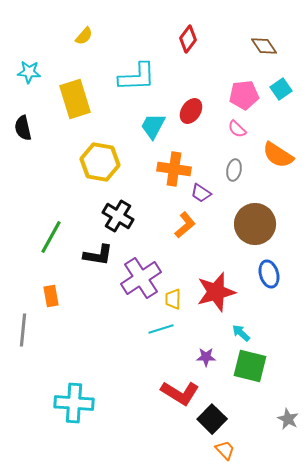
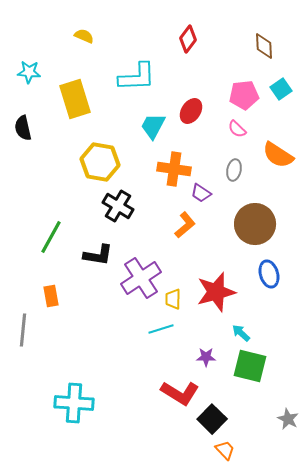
yellow semicircle: rotated 108 degrees counterclockwise
brown diamond: rotated 32 degrees clockwise
black cross: moved 10 px up
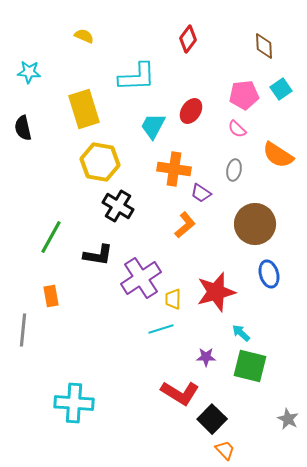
yellow rectangle: moved 9 px right, 10 px down
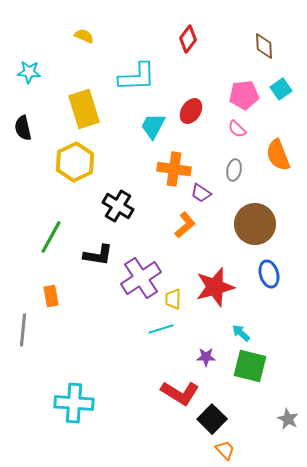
orange semicircle: rotated 36 degrees clockwise
yellow hexagon: moved 25 px left; rotated 24 degrees clockwise
red star: moved 1 px left, 5 px up
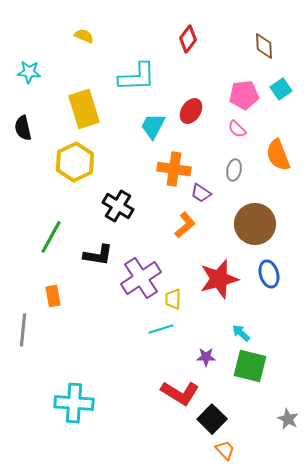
red star: moved 4 px right, 8 px up
orange rectangle: moved 2 px right
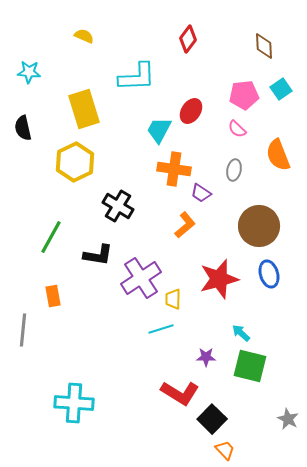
cyan trapezoid: moved 6 px right, 4 px down
brown circle: moved 4 px right, 2 px down
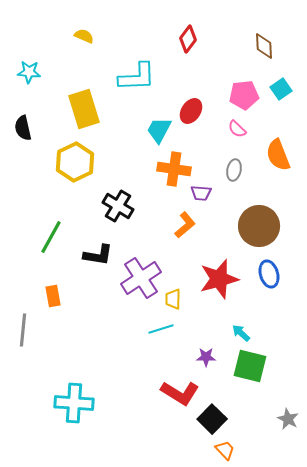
purple trapezoid: rotated 30 degrees counterclockwise
